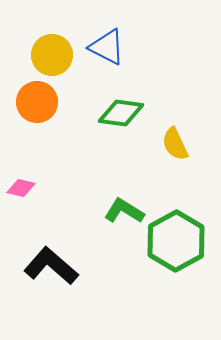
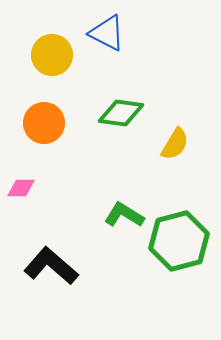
blue triangle: moved 14 px up
orange circle: moved 7 px right, 21 px down
yellow semicircle: rotated 124 degrees counterclockwise
pink diamond: rotated 12 degrees counterclockwise
green L-shape: moved 4 px down
green hexagon: moved 3 px right; rotated 14 degrees clockwise
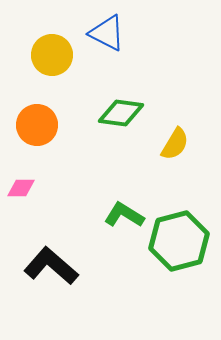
orange circle: moved 7 px left, 2 px down
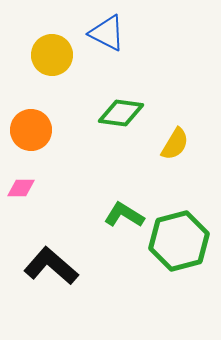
orange circle: moved 6 px left, 5 px down
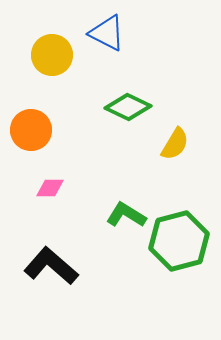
green diamond: moved 7 px right, 6 px up; rotated 18 degrees clockwise
pink diamond: moved 29 px right
green L-shape: moved 2 px right
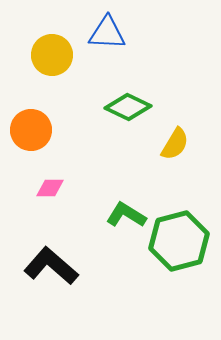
blue triangle: rotated 24 degrees counterclockwise
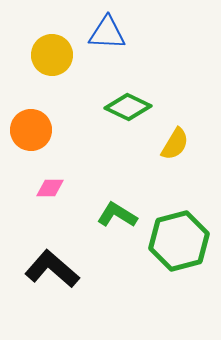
green L-shape: moved 9 px left
black L-shape: moved 1 px right, 3 px down
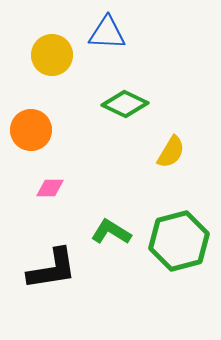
green diamond: moved 3 px left, 3 px up
yellow semicircle: moved 4 px left, 8 px down
green L-shape: moved 6 px left, 17 px down
black L-shape: rotated 130 degrees clockwise
